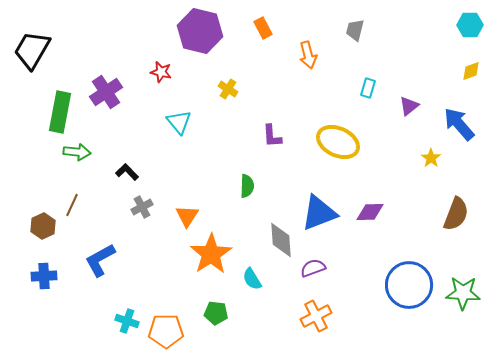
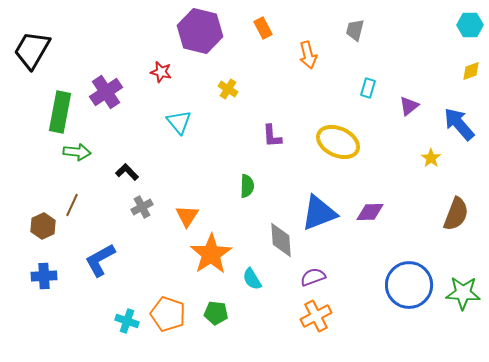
purple semicircle: moved 9 px down
orange pentagon: moved 2 px right, 17 px up; rotated 20 degrees clockwise
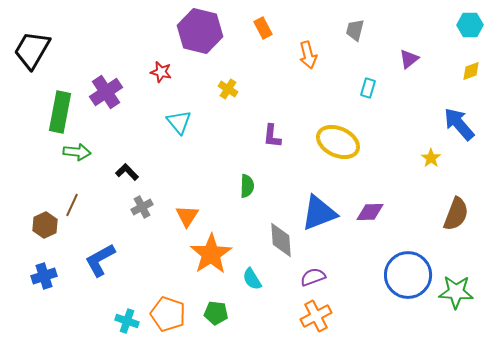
purple triangle: moved 47 px up
purple L-shape: rotated 10 degrees clockwise
brown hexagon: moved 2 px right, 1 px up
blue cross: rotated 15 degrees counterclockwise
blue circle: moved 1 px left, 10 px up
green star: moved 7 px left, 1 px up
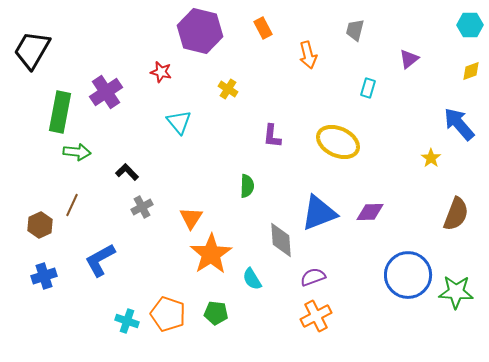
orange triangle: moved 4 px right, 2 px down
brown hexagon: moved 5 px left
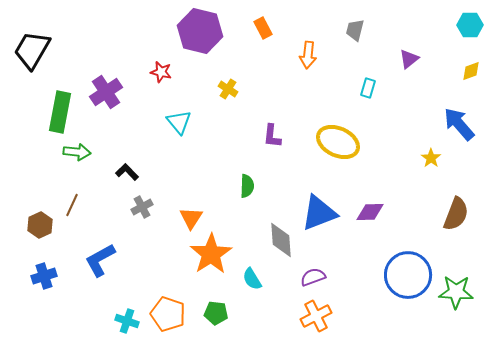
orange arrow: rotated 20 degrees clockwise
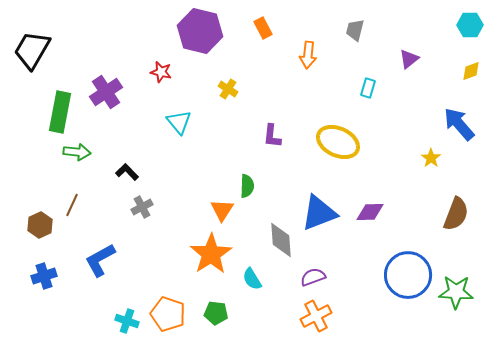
orange triangle: moved 31 px right, 8 px up
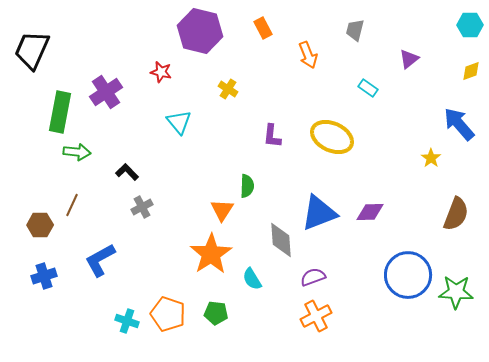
black trapezoid: rotated 6 degrees counterclockwise
orange arrow: rotated 28 degrees counterclockwise
cyan rectangle: rotated 72 degrees counterclockwise
yellow ellipse: moved 6 px left, 5 px up
brown hexagon: rotated 25 degrees clockwise
